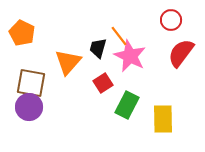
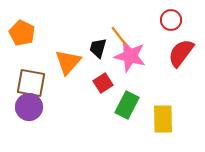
pink star: rotated 12 degrees counterclockwise
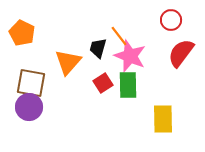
pink star: rotated 8 degrees clockwise
green rectangle: moved 1 px right, 20 px up; rotated 28 degrees counterclockwise
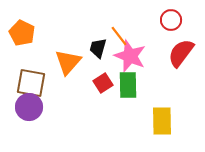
yellow rectangle: moved 1 px left, 2 px down
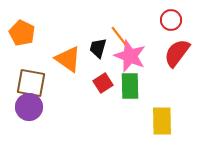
red semicircle: moved 4 px left
orange triangle: moved 3 px up; rotated 36 degrees counterclockwise
green rectangle: moved 2 px right, 1 px down
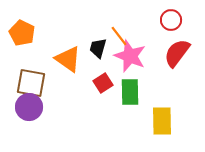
green rectangle: moved 6 px down
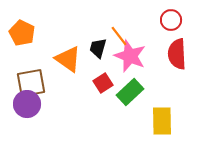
red semicircle: moved 1 px down; rotated 40 degrees counterclockwise
brown square: rotated 20 degrees counterclockwise
green rectangle: rotated 48 degrees clockwise
purple circle: moved 2 px left, 3 px up
